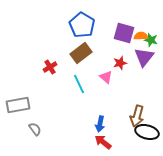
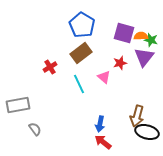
pink triangle: moved 2 px left
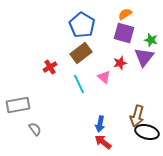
orange semicircle: moved 16 px left, 22 px up; rotated 32 degrees counterclockwise
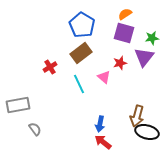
green star: moved 1 px right, 2 px up; rotated 24 degrees counterclockwise
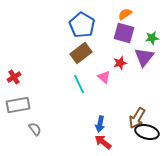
red cross: moved 36 px left, 10 px down
brown arrow: moved 2 px down; rotated 15 degrees clockwise
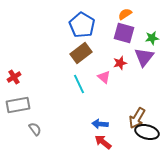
blue arrow: rotated 84 degrees clockwise
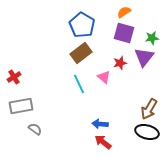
orange semicircle: moved 1 px left, 2 px up
gray rectangle: moved 3 px right, 1 px down
brown arrow: moved 12 px right, 9 px up
gray semicircle: rotated 16 degrees counterclockwise
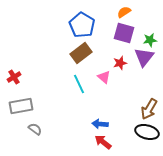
green star: moved 2 px left, 2 px down
